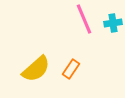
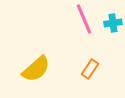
orange rectangle: moved 19 px right
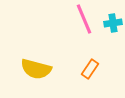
yellow semicircle: rotated 56 degrees clockwise
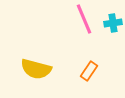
orange rectangle: moved 1 px left, 2 px down
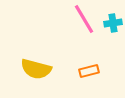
pink line: rotated 8 degrees counterclockwise
orange rectangle: rotated 42 degrees clockwise
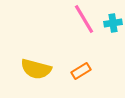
orange rectangle: moved 8 px left; rotated 18 degrees counterclockwise
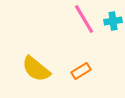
cyan cross: moved 2 px up
yellow semicircle: rotated 24 degrees clockwise
